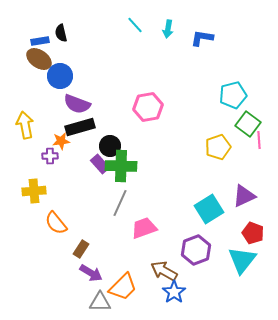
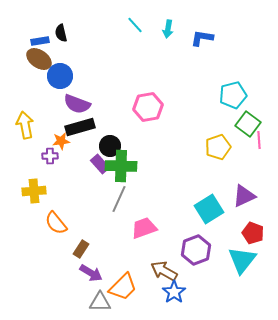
gray line: moved 1 px left, 4 px up
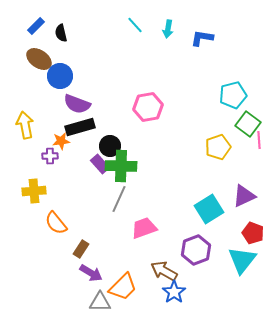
blue rectangle: moved 4 px left, 15 px up; rotated 36 degrees counterclockwise
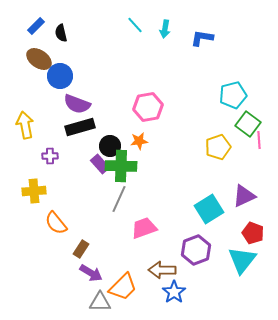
cyan arrow: moved 3 px left
orange star: moved 78 px right
brown arrow: moved 2 px left, 1 px up; rotated 28 degrees counterclockwise
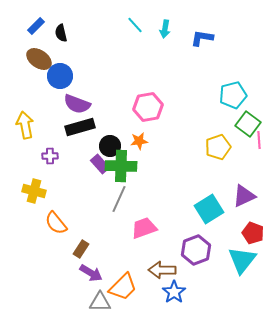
yellow cross: rotated 20 degrees clockwise
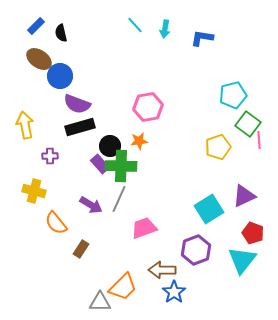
purple arrow: moved 68 px up
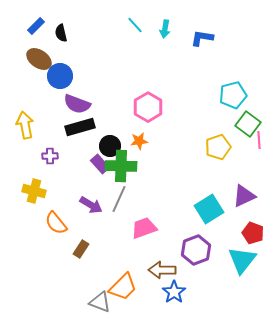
pink hexagon: rotated 20 degrees counterclockwise
gray triangle: rotated 20 degrees clockwise
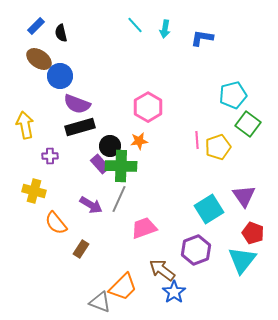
pink line: moved 62 px left
purple triangle: rotated 40 degrees counterclockwise
brown arrow: rotated 36 degrees clockwise
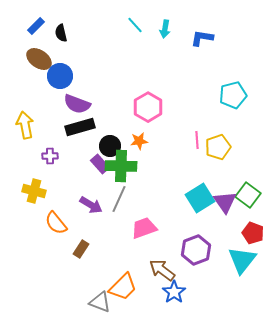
green square: moved 71 px down
purple triangle: moved 19 px left, 6 px down
cyan square: moved 9 px left, 11 px up
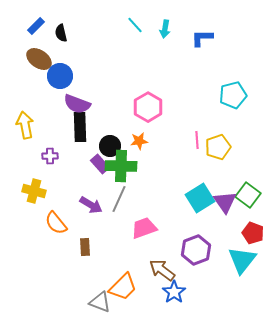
blue L-shape: rotated 10 degrees counterclockwise
black rectangle: rotated 76 degrees counterclockwise
brown rectangle: moved 4 px right, 2 px up; rotated 36 degrees counterclockwise
